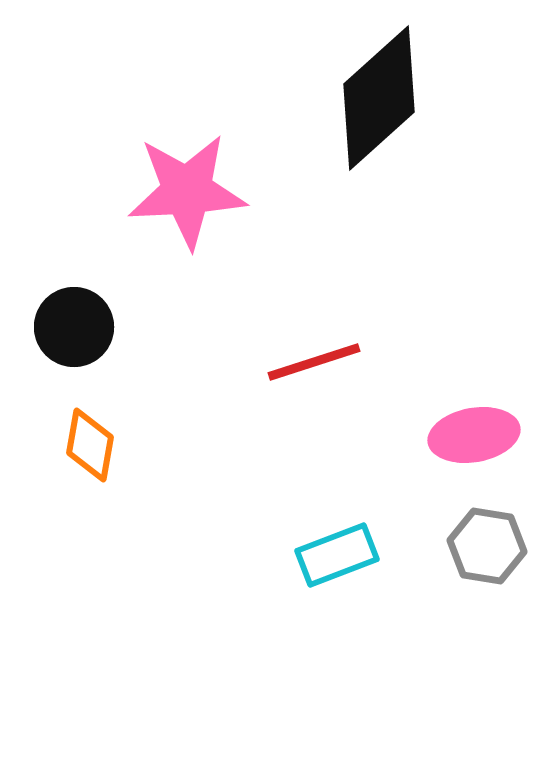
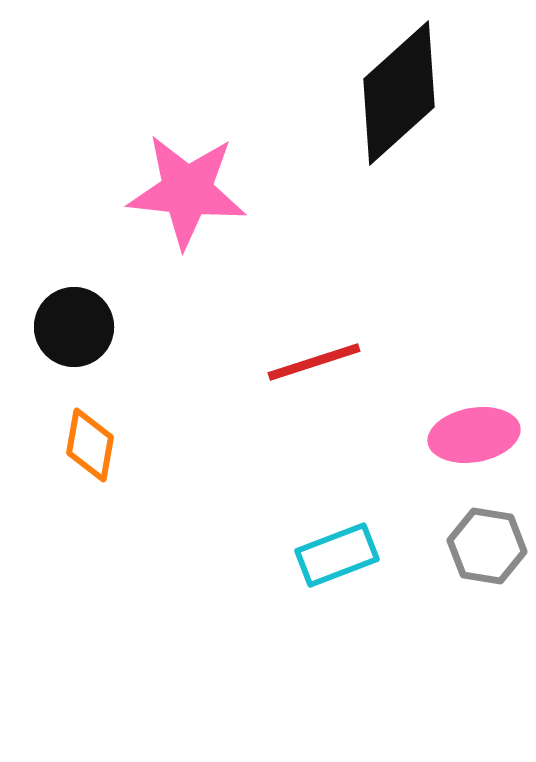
black diamond: moved 20 px right, 5 px up
pink star: rotated 9 degrees clockwise
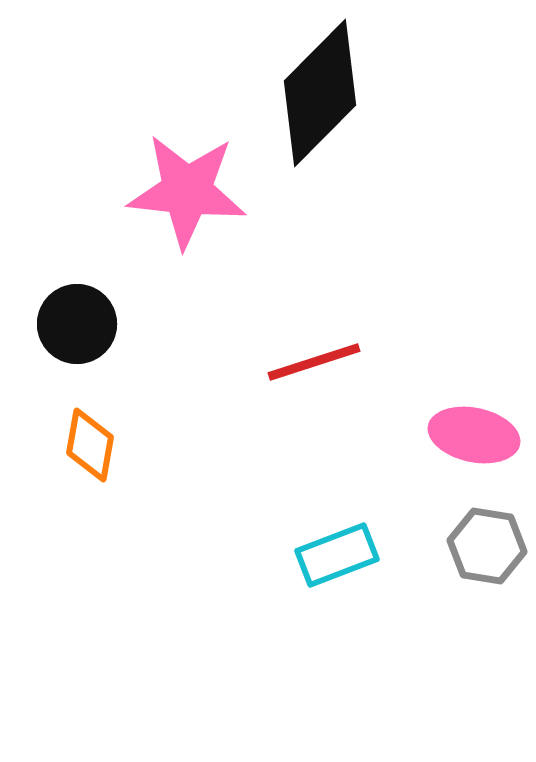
black diamond: moved 79 px left; rotated 3 degrees counterclockwise
black circle: moved 3 px right, 3 px up
pink ellipse: rotated 22 degrees clockwise
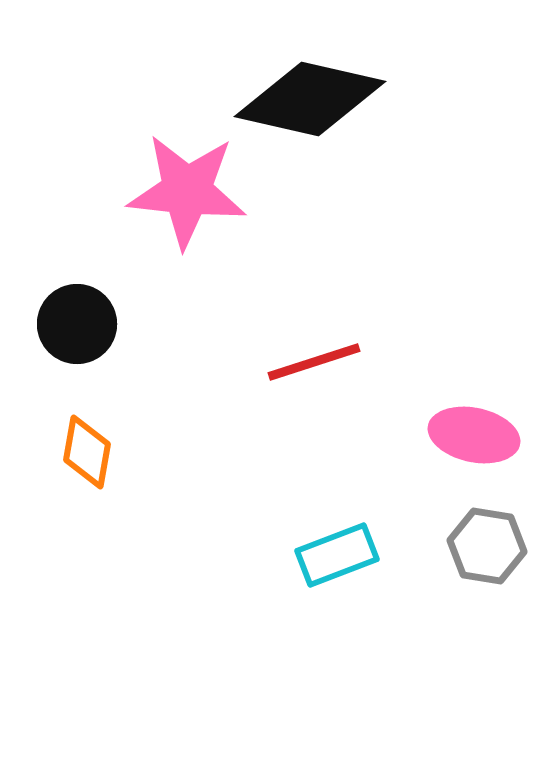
black diamond: moved 10 px left, 6 px down; rotated 58 degrees clockwise
orange diamond: moved 3 px left, 7 px down
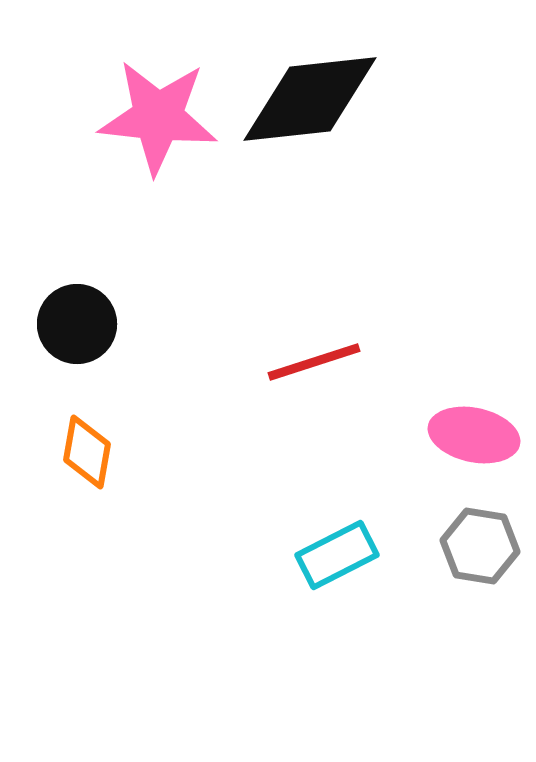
black diamond: rotated 19 degrees counterclockwise
pink star: moved 29 px left, 74 px up
gray hexagon: moved 7 px left
cyan rectangle: rotated 6 degrees counterclockwise
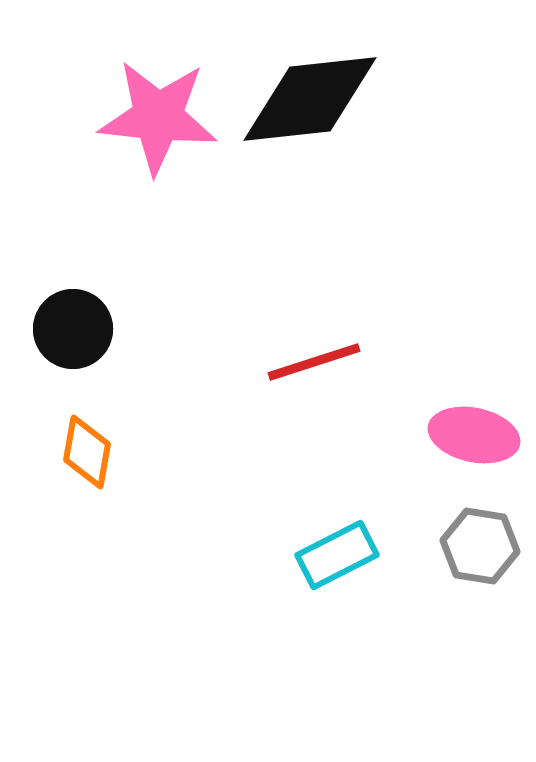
black circle: moved 4 px left, 5 px down
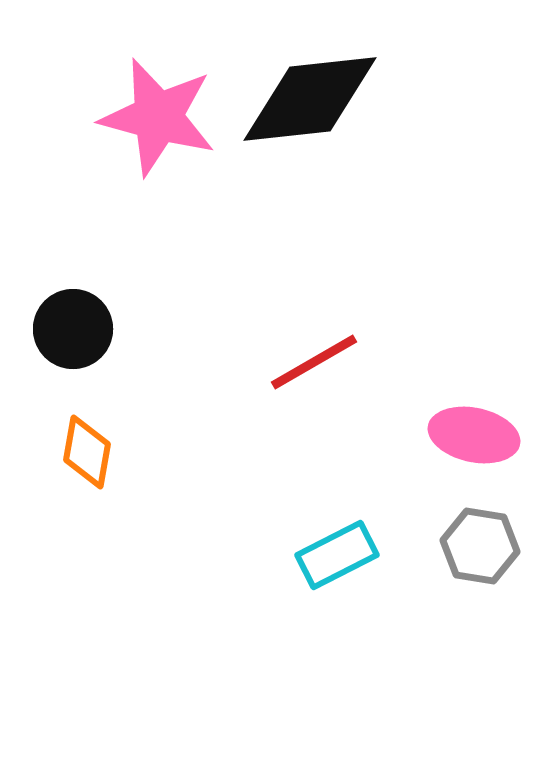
pink star: rotated 9 degrees clockwise
red line: rotated 12 degrees counterclockwise
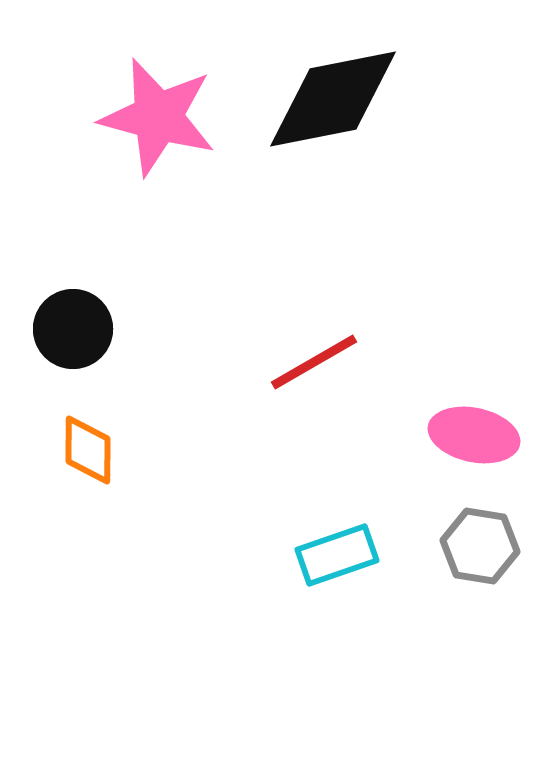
black diamond: moved 23 px right; rotated 5 degrees counterclockwise
orange diamond: moved 1 px right, 2 px up; rotated 10 degrees counterclockwise
cyan rectangle: rotated 8 degrees clockwise
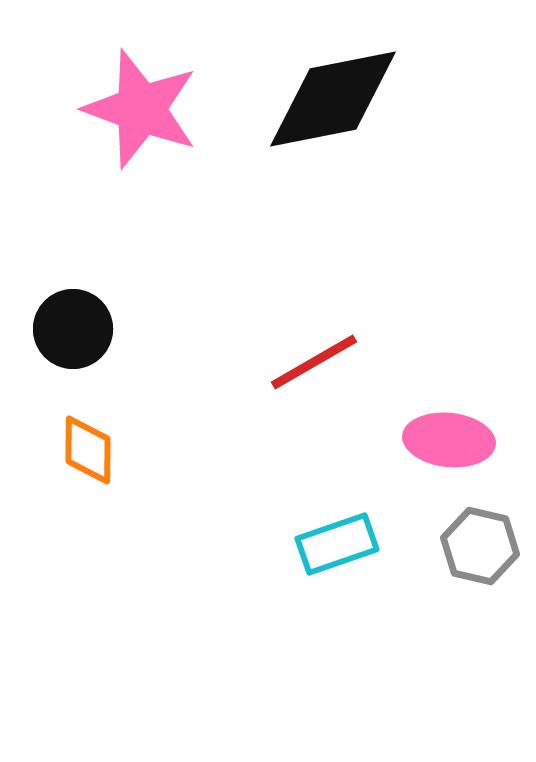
pink star: moved 17 px left, 8 px up; rotated 5 degrees clockwise
pink ellipse: moved 25 px left, 5 px down; rotated 6 degrees counterclockwise
gray hexagon: rotated 4 degrees clockwise
cyan rectangle: moved 11 px up
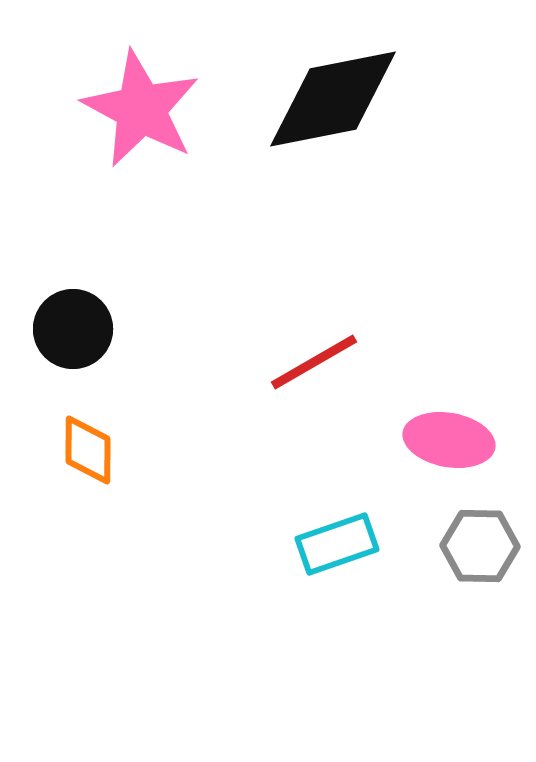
pink star: rotated 8 degrees clockwise
pink ellipse: rotated 4 degrees clockwise
gray hexagon: rotated 12 degrees counterclockwise
